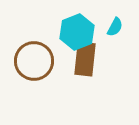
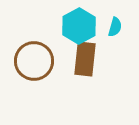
cyan semicircle: rotated 12 degrees counterclockwise
cyan hexagon: moved 2 px right, 6 px up; rotated 8 degrees counterclockwise
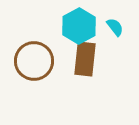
cyan semicircle: rotated 54 degrees counterclockwise
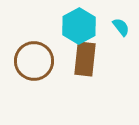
cyan semicircle: moved 6 px right
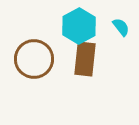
brown circle: moved 2 px up
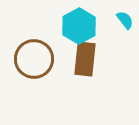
cyan semicircle: moved 4 px right, 7 px up
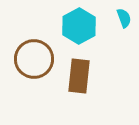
cyan semicircle: moved 1 px left, 2 px up; rotated 18 degrees clockwise
brown rectangle: moved 6 px left, 17 px down
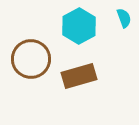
brown circle: moved 3 px left
brown rectangle: rotated 68 degrees clockwise
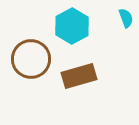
cyan semicircle: moved 2 px right
cyan hexagon: moved 7 px left
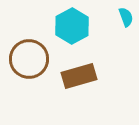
cyan semicircle: moved 1 px up
brown circle: moved 2 px left
